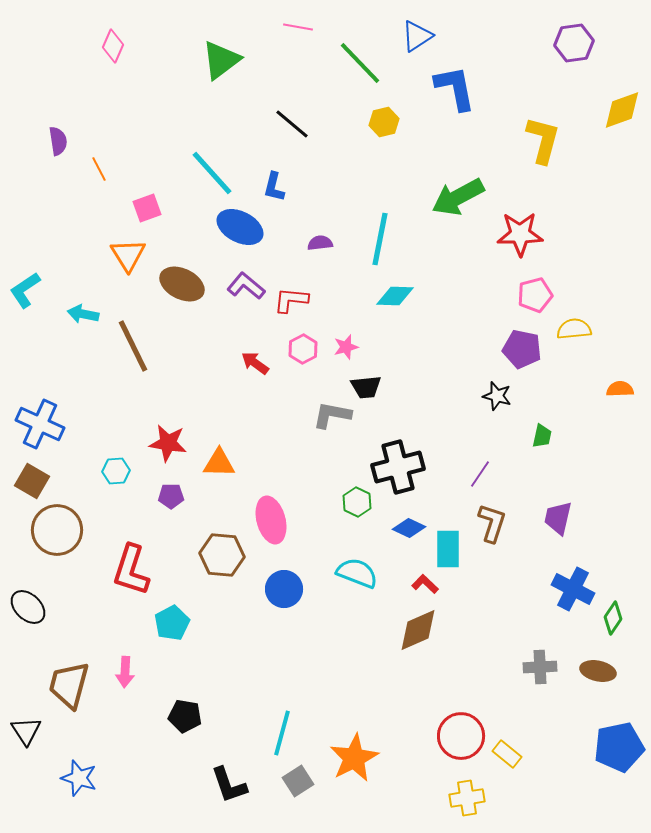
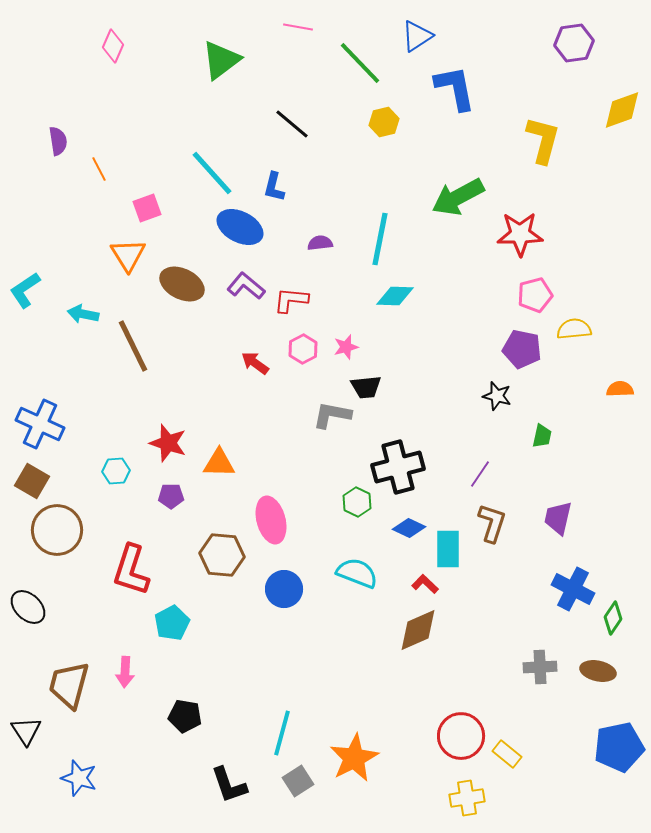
red star at (168, 443): rotated 9 degrees clockwise
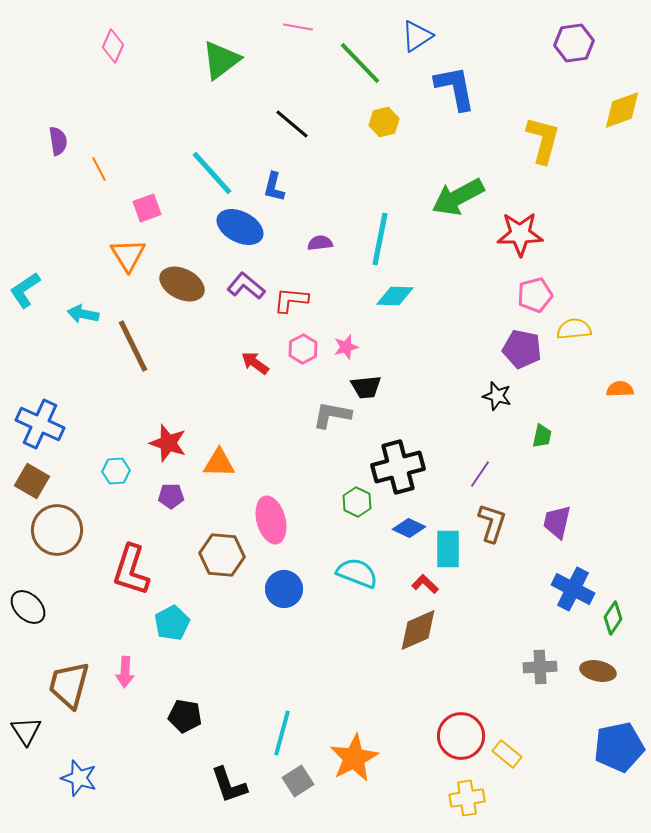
purple trapezoid at (558, 518): moved 1 px left, 4 px down
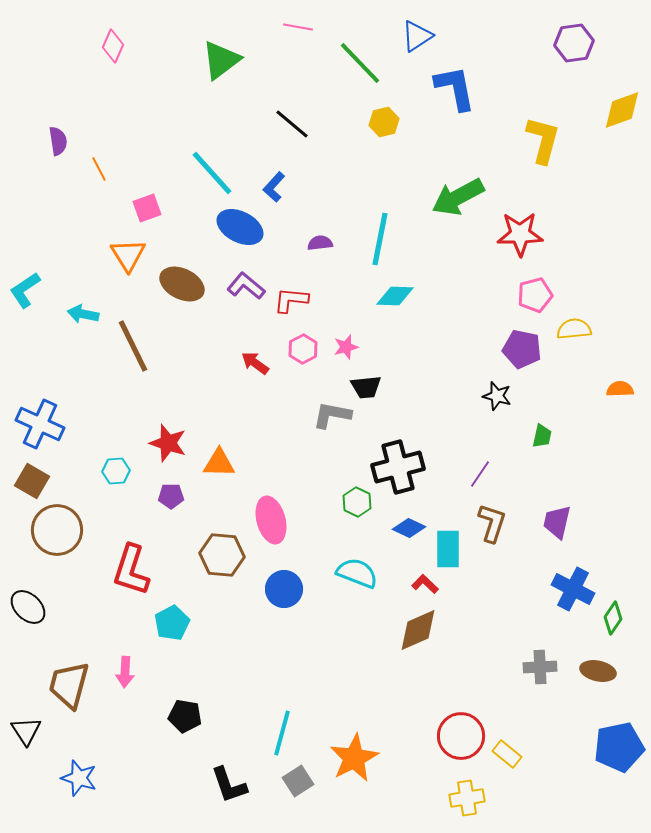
blue L-shape at (274, 187): rotated 28 degrees clockwise
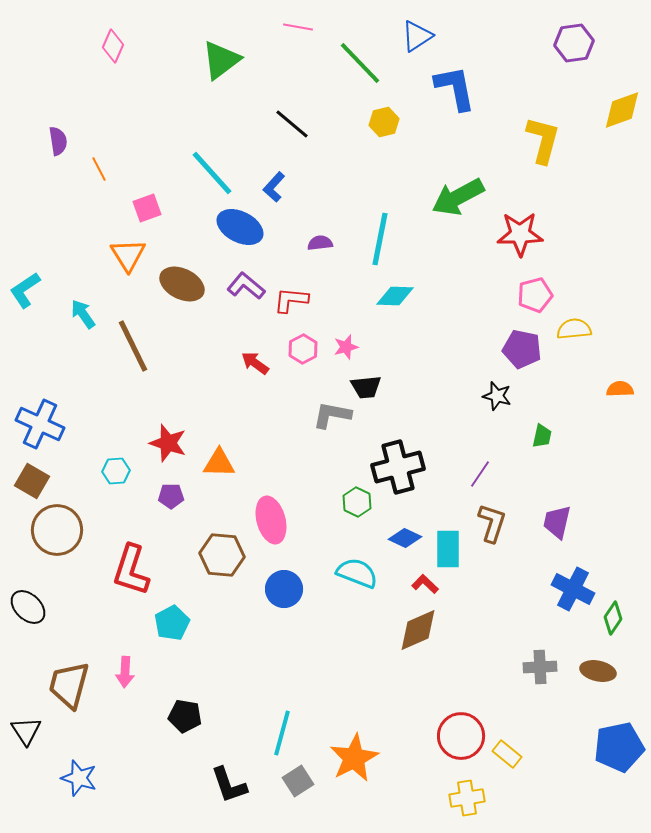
cyan arrow at (83, 314): rotated 44 degrees clockwise
blue diamond at (409, 528): moved 4 px left, 10 px down
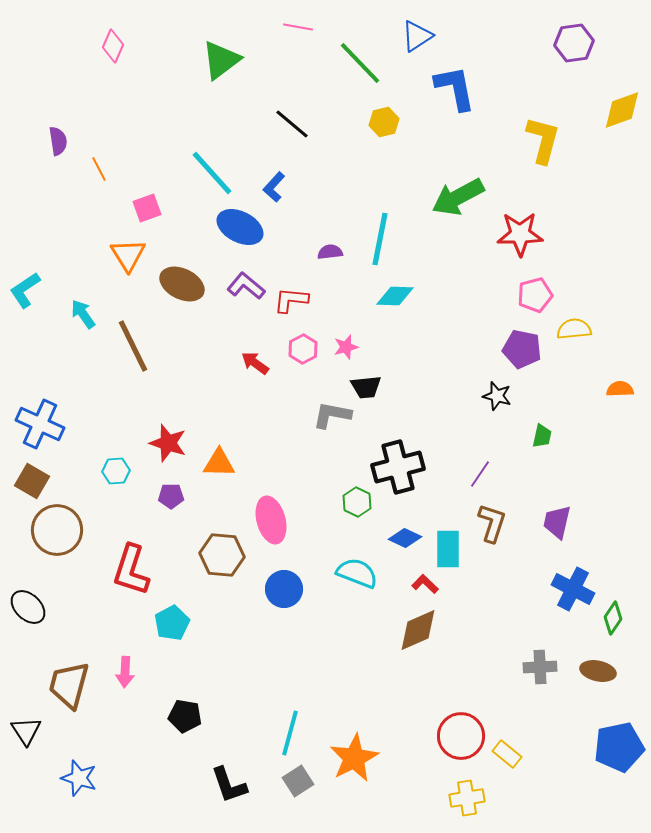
purple semicircle at (320, 243): moved 10 px right, 9 px down
cyan line at (282, 733): moved 8 px right
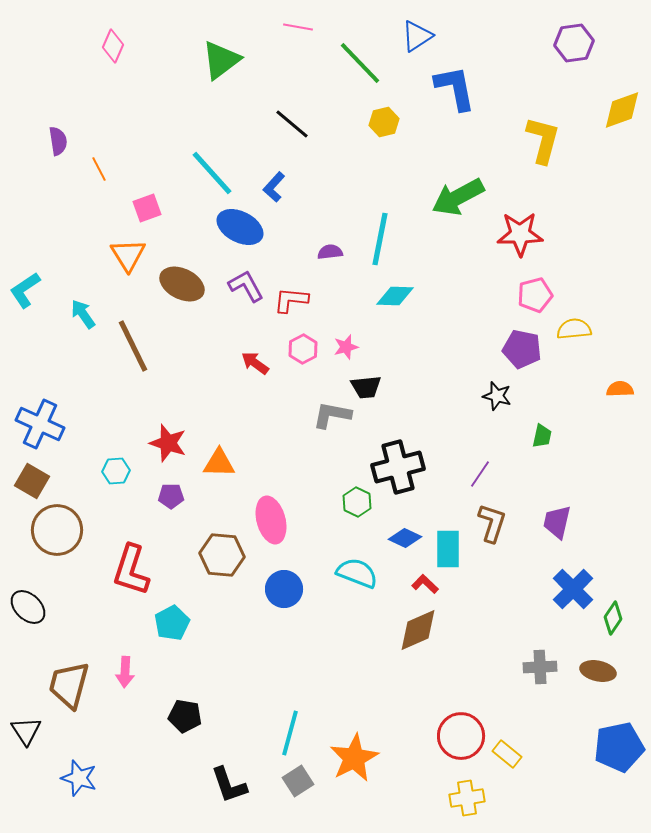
purple L-shape at (246, 286): rotated 21 degrees clockwise
blue cross at (573, 589): rotated 18 degrees clockwise
